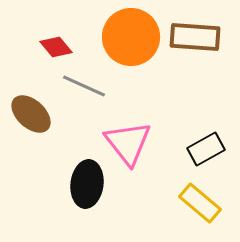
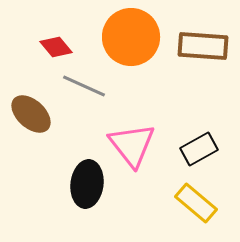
brown rectangle: moved 8 px right, 9 px down
pink triangle: moved 4 px right, 2 px down
black rectangle: moved 7 px left
yellow rectangle: moved 4 px left
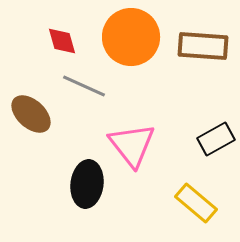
red diamond: moved 6 px right, 6 px up; rotated 24 degrees clockwise
black rectangle: moved 17 px right, 10 px up
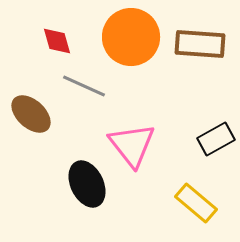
red diamond: moved 5 px left
brown rectangle: moved 3 px left, 2 px up
black ellipse: rotated 33 degrees counterclockwise
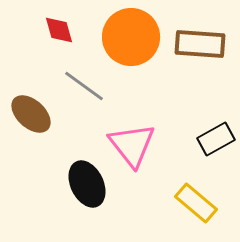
red diamond: moved 2 px right, 11 px up
gray line: rotated 12 degrees clockwise
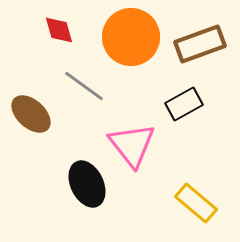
brown rectangle: rotated 24 degrees counterclockwise
black rectangle: moved 32 px left, 35 px up
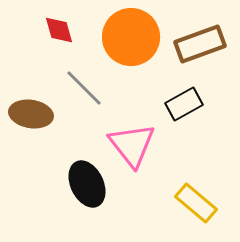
gray line: moved 2 px down; rotated 9 degrees clockwise
brown ellipse: rotated 33 degrees counterclockwise
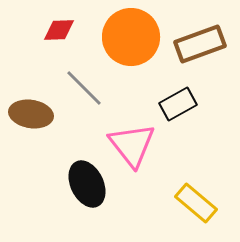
red diamond: rotated 76 degrees counterclockwise
black rectangle: moved 6 px left
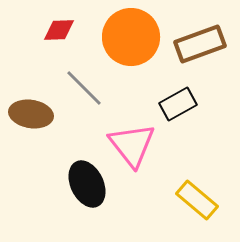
yellow rectangle: moved 1 px right, 3 px up
